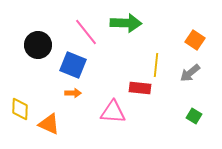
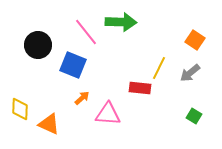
green arrow: moved 5 px left, 1 px up
yellow line: moved 3 px right, 3 px down; rotated 20 degrees clockwise
orange arrow: moved 9 px right, 5 px down; rotated 42 degrees counterclockwise
pink triangle: moved 5 px left, 2 px down
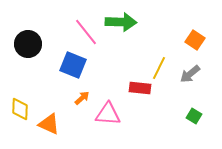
black circle: moved 10 px left, 1 px up
gray arrow: moved 1 px down
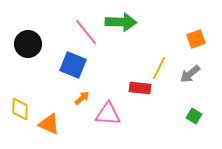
orange square: moved 1 px right, 1 px up; rotated 36 degrees clockwise
